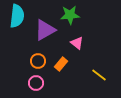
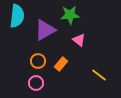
pink triangle: moved 2 px right, 3 px up
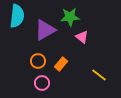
green star: moved 2 px down
pink triangle: moved 3 px right, 3 px up
pink circle: moved 6 px right
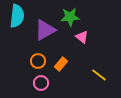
pink circle: moved 1 px left
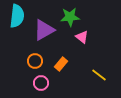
purple triangle: moved 1 px left
orange circle: moved 3 px left
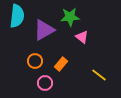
pink circle: moved 4 px right
